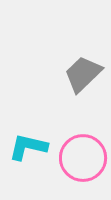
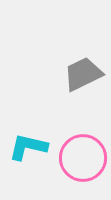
gray trapezoid: rotated 18 degrees clockwise
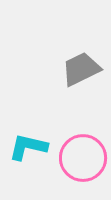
gray trapezoid: moved 2 px left, 5 px up
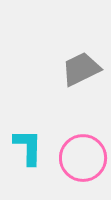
cyan L-shape: rotated 78 degrees clockwise
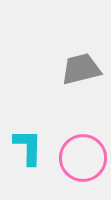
gray trapezoid: rotated 12 degrees clockwise
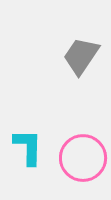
gray trapezoid: moved 13 px up; rotated 42 degrees counterclockwise
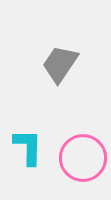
gray trapezoid: moved 21 px left, 8 px down
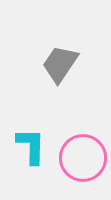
cyan L-shape: moved 3 px right, 1 px up
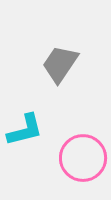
cyan L-shape: moved 6 px left, 16 px up; rotated 75 degrees clockwise
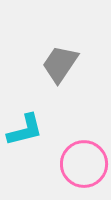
pink circle: moved 1 px right, 6 px down
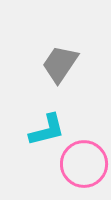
cyan L-shape: moved 22 px right
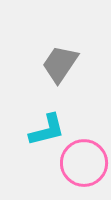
pink circle: moved 1 px up
